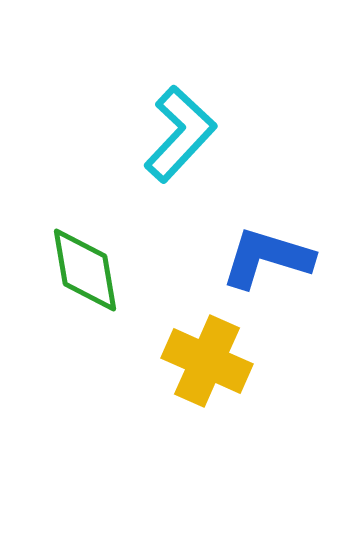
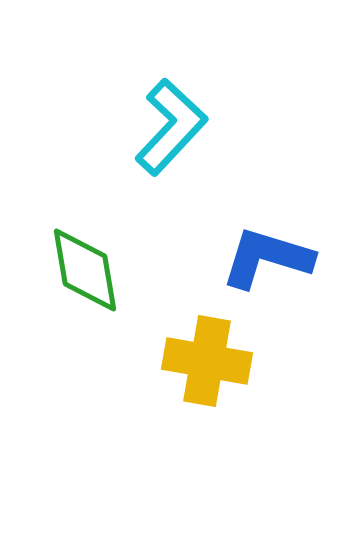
cyan L-shape: moved 9 px left, 7 px up
yellow cross: rotated 14 degrees counterclockwise
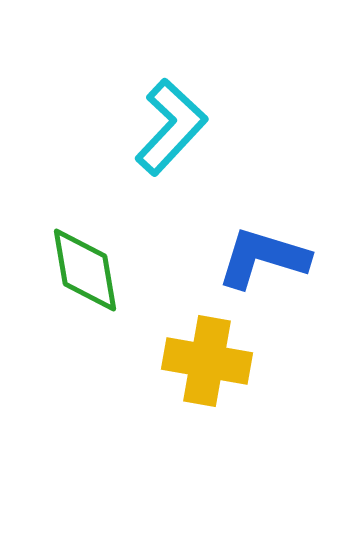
blue L-shape: moved 4 px left
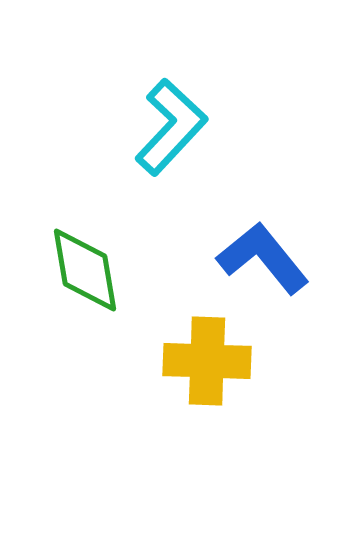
blue L-shape: rotated 34 degrees clockwise
yellow cross: rotated 8 degrees counterclockwise
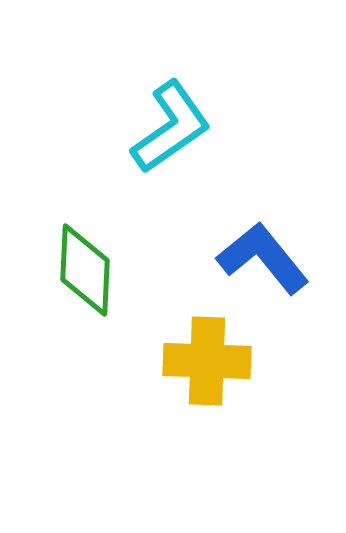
cyan L-shape: rotated 12 degrees clockwise
green diamond: rotated 12 degrees clockwise
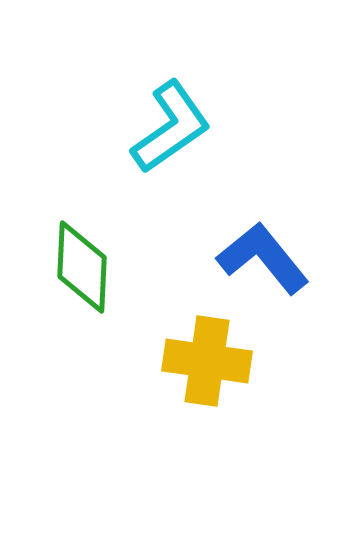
green diamond: moved 3 px left, 3 px up
yellow cross: rotated 6 degrees clockwise
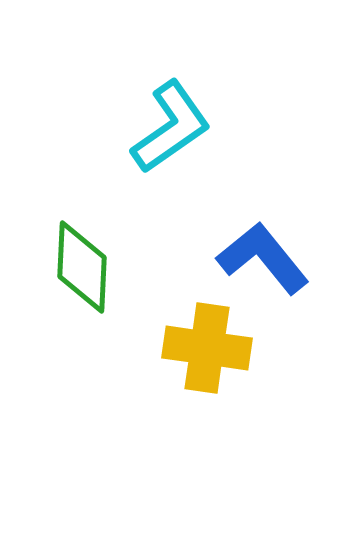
yellow cross: moved 13 px up
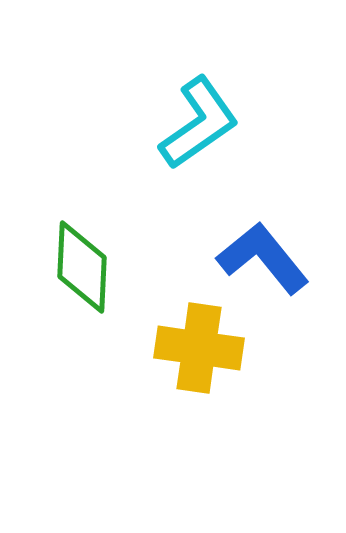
cyan L-shape: moved 28 px right, 4 px up
yellow cross: moved 8 px left
